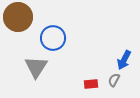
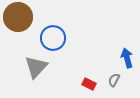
blue arrow: moved 3 px right, 2 px up; rotated 138 degrees clockwise
gray triangle: rotated 10 degrees clockwise
red rectangle: moved 2 px left; rotated 32 degrees clockwise
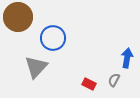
blue arrow: rotated 24 degrees clockwise
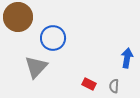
gray semicircle: moved 6 px down; rotated 24 degrees counterclockwise
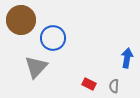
brown circle: moved 3 px right, 3 px down
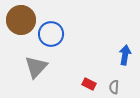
blue circle: moved 2 px left, 4 px up
blue arrow: moved 2 px left, 3 px up
gray semicircle: moved 1 px down
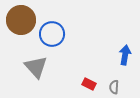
blue circle: moved 1 px right
gray triangle: rotated 25 degrees counterclockwise
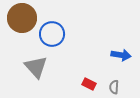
brown circle: moved 1 px right, 2 px up
blue arrow: moved 4 px left; rotated 90 degrees clockwise
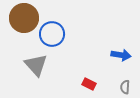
brown circle: moved 2 px right
gray triangle: moved 2 px up
gray semicircle: moved 11 px right
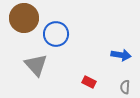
blue circle: moved 4 px right
red rectangle: moved 2 px up
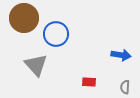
red rectangle: rotated 24 degrees counterclockwise
